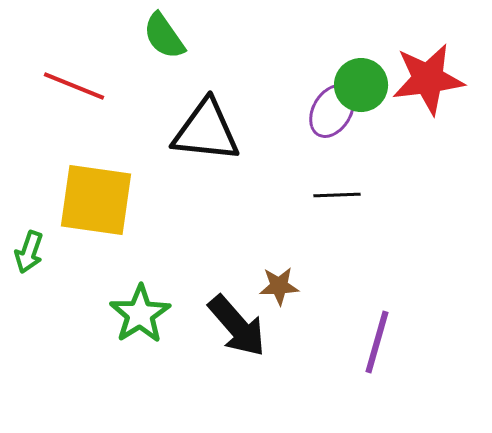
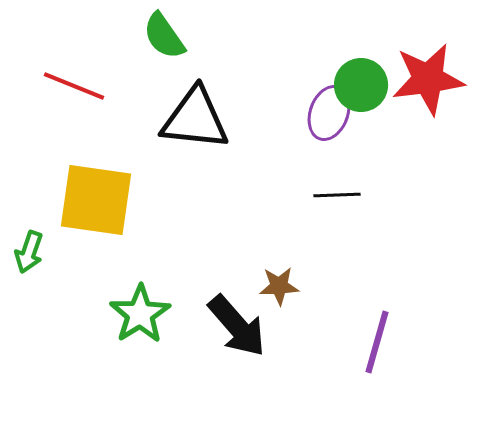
purple ellipse: moved 3 px left, 2 px down; rotated 10 degrees counterclockwise
black triangle: moved 11 px left, 12 px up
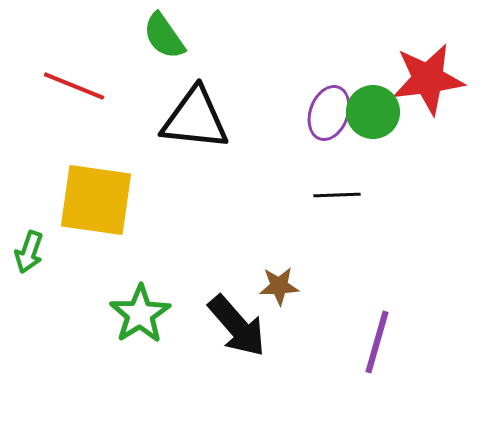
green circle: moved 12 px right, 27 px down
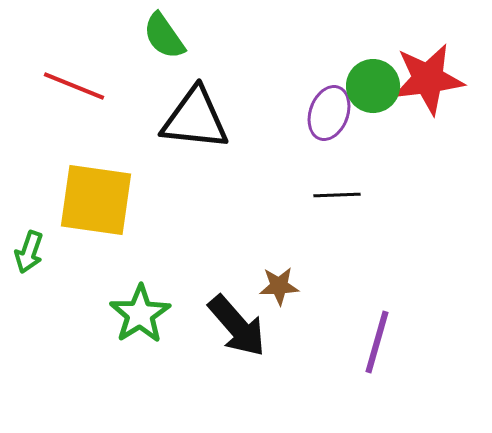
green circle: moved 26 px up
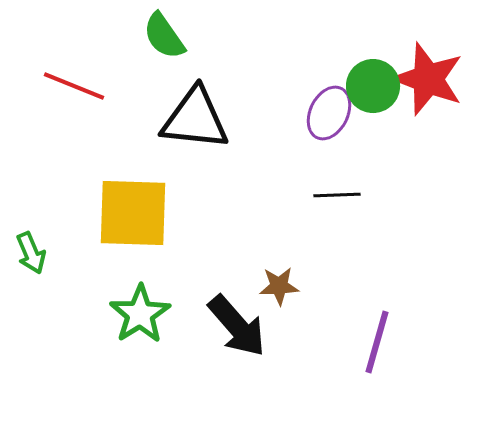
red star: rotated 28 degrees clockwise
purple ellipse: rotated 6 degrees clockwise
yellow square: moved 37 px right, 13 px down; rotated 6 degrees counterclockwise
green arrow: moved 2 px right, 1 px down; rotated 42 degrees counterclockwise
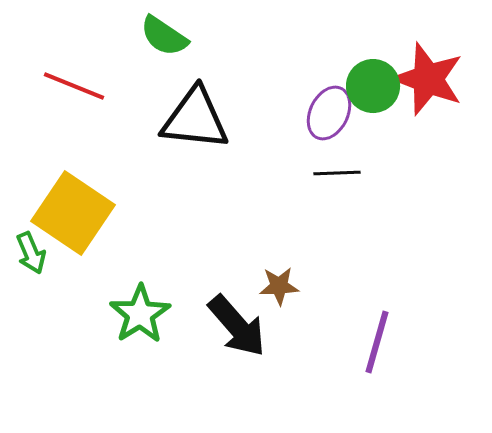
green semicircle: rotated 21 degrees counterclockwise
black line: moved 22 px up
yellow square: moved 60 px left; rotated 32 degrees clockwise
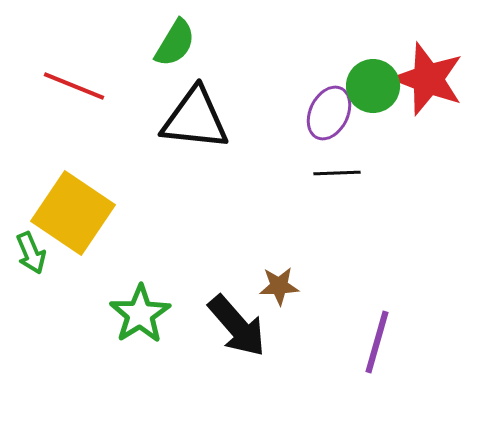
green semicircle: moved 11 px right, 7 px down; rotated 93 degrees counterclockwise
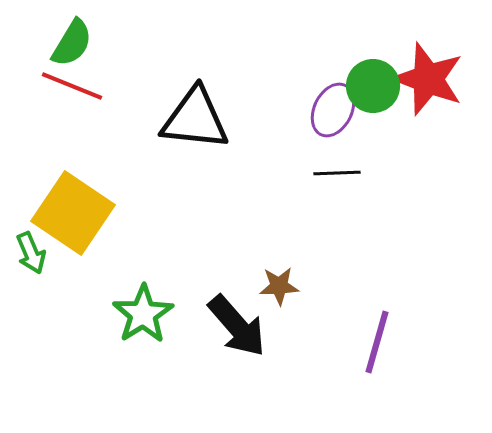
green semicircle: moved 103 px left
red line: moved 2 px left
purple ellipse: moved 4 px right, 3 px up
green star: moved 3 px right
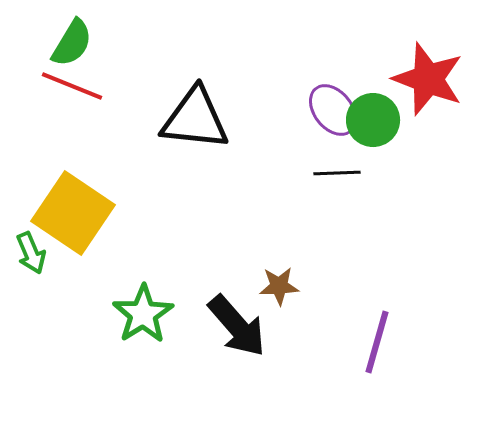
green circle: moved 34 px down
purple ellipse: rotated 64 degrees counterclockwise
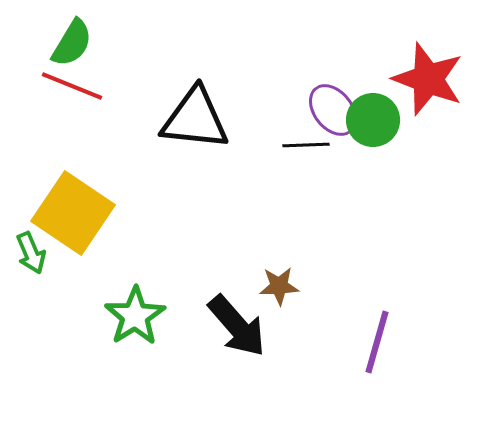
black line: moved 31 px left, 28 px up
green star: moved 8 px left, 2 px down
